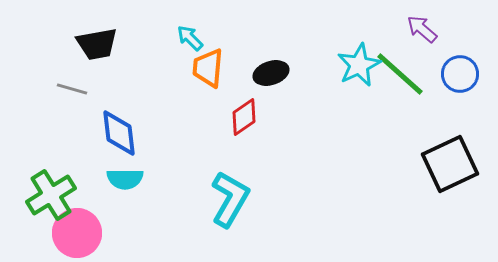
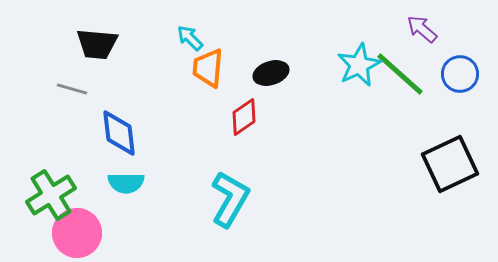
black trapezoid: rotated 15 degrees clockwise
cyan semicircle: moved 1 px right, 4 px down
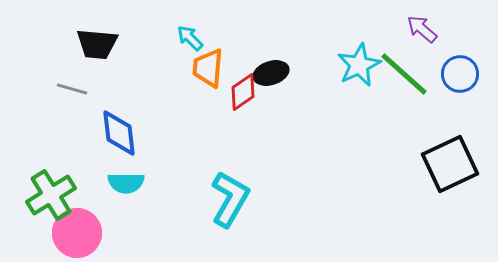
green line: moved 4 px right
red diamond: moved 1 px left, 25 px up
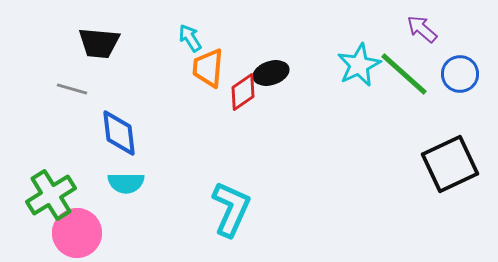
cyan arrow: rotated 12 degrees clockwise
black trapezoid: moved 2 px right, 1 px up
cyan L-shape: moved 1 px right, 10 px down; rotated 6 degrees counterclockwise
